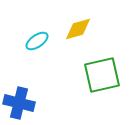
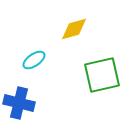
yellow diamond: moved 4 px left
cyan ellipse: moved 3 px left, 19 px down
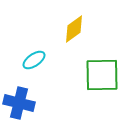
yellow diamond: rotated 20 degrees counterclockwise
green square: rotated 12 degrees clockwise
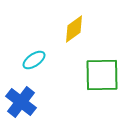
blue cross: moved 2 px right, 1 px up; rotated 24 degrees clockwise
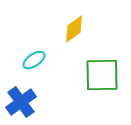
blue cross: rotated 16 degrees clockwise
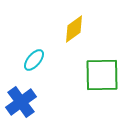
cyan ellipse: rotated 15 degrees counterclockwise
